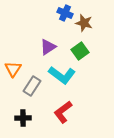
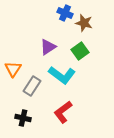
black cross: rotated 14 degrees clockwise
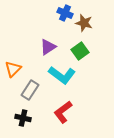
orange triangle: rotated 12 degrees clockwise
gray rectangle: moved 2 px left, 4 px down
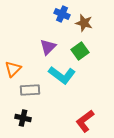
blue cross: moved 3 px left, 1 px down
purple triangle: rotated 12 degrees counterclockwise
gray rectangle: rotated 54 degrees clockwise
red L-shape: moved 22 px right, 9 px down
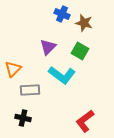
green square: rotated 24 degrees counterclockwise
